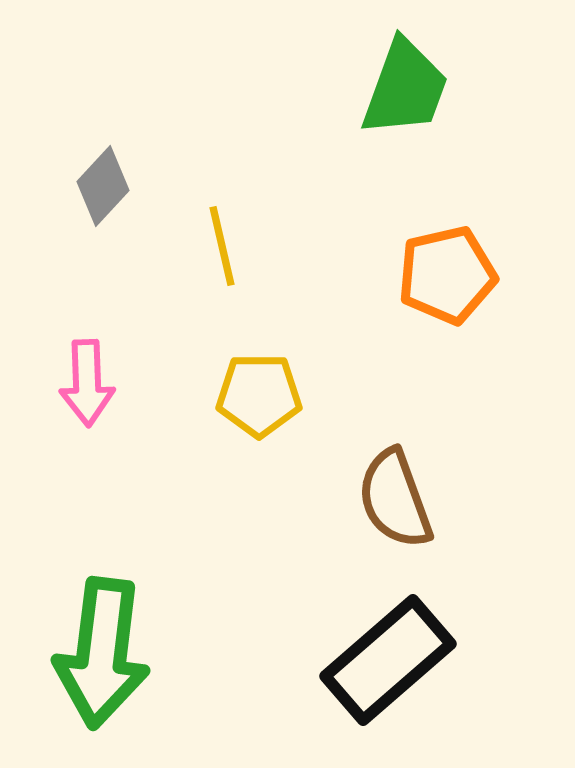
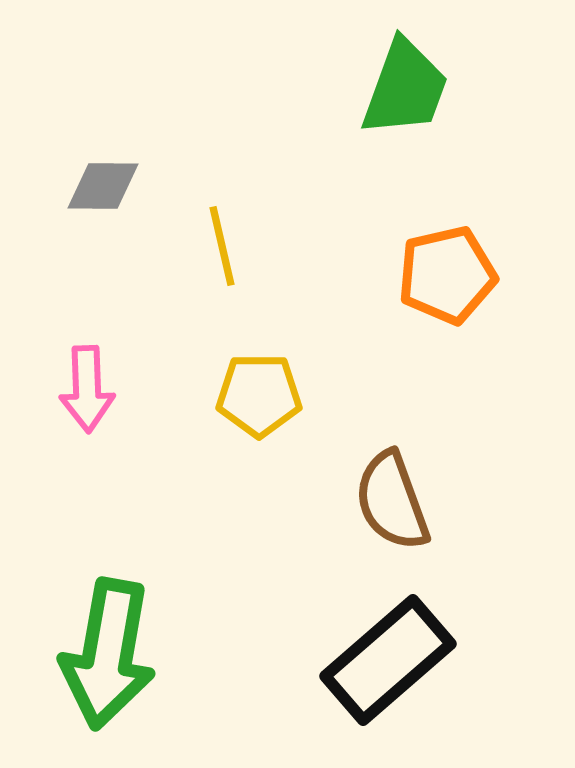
gray diamond: rotated 48 degrees clockwise
pink arrow: moved 6 px down
brown semicircle: moved 3 px left, 2 px down
green arrow: moved 6 px right, 1 px down; rotated 3 degrees clockwise
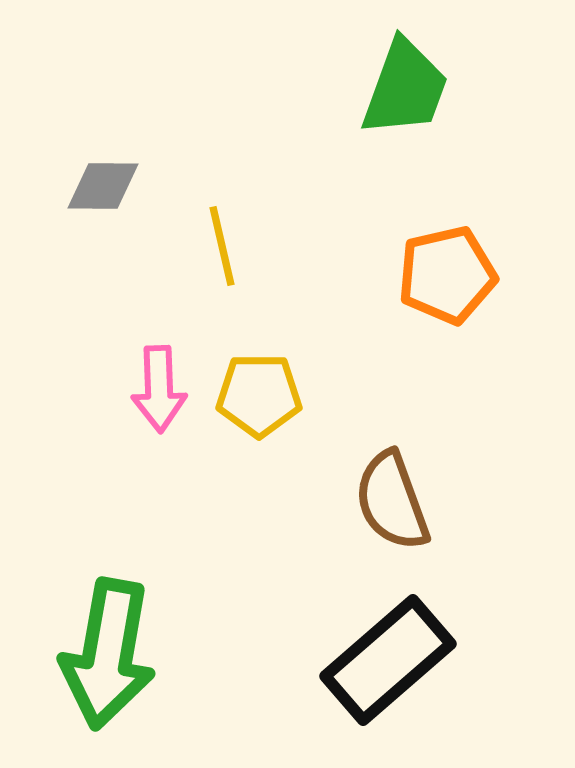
pink arrow: moved 72 px right
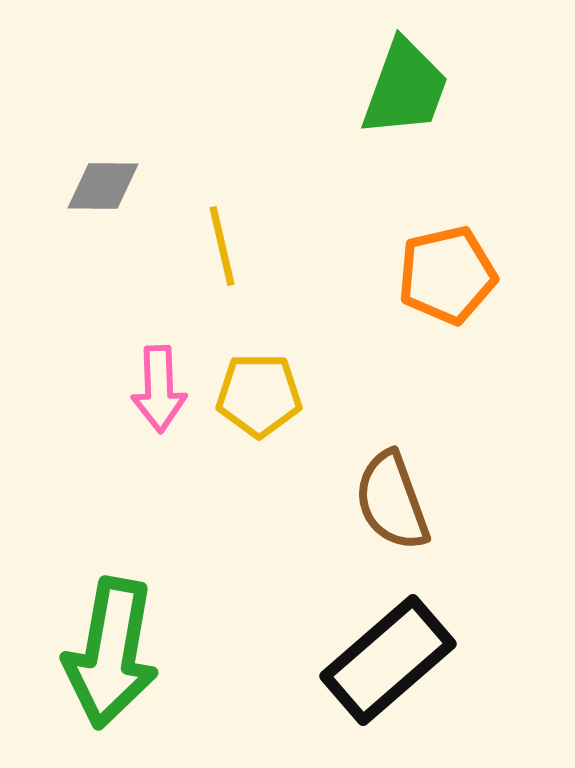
green arrow: moved 3 px right, 1 px up
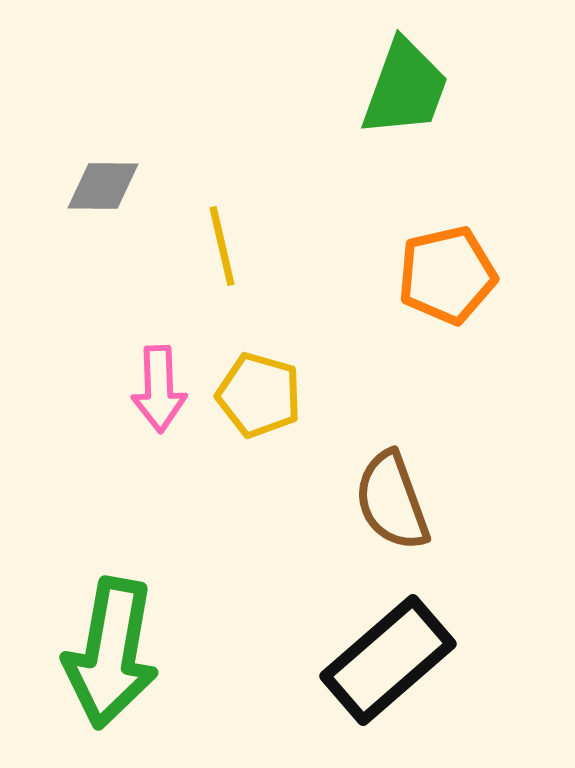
yellow pentagon: rotated 16 degrees clockwise
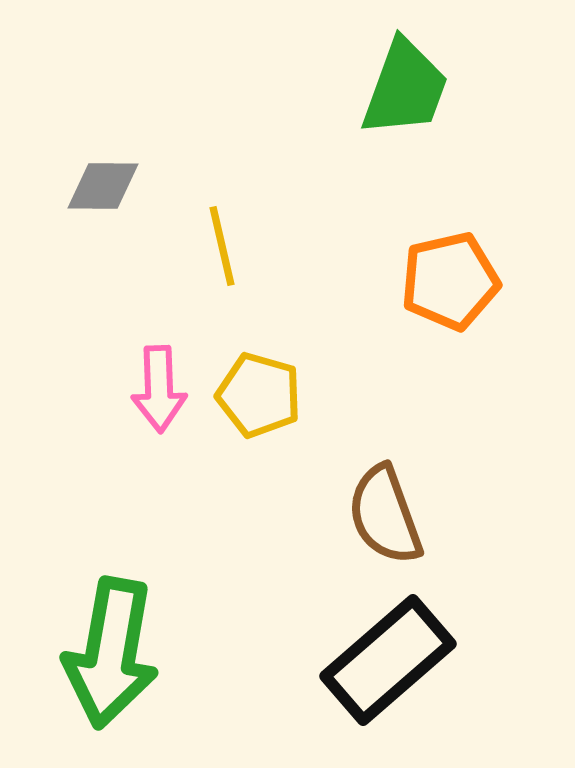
orange pentagon: moved 3 px right, 6 px down
brown semicircle: moved 7 px left, 14 px down
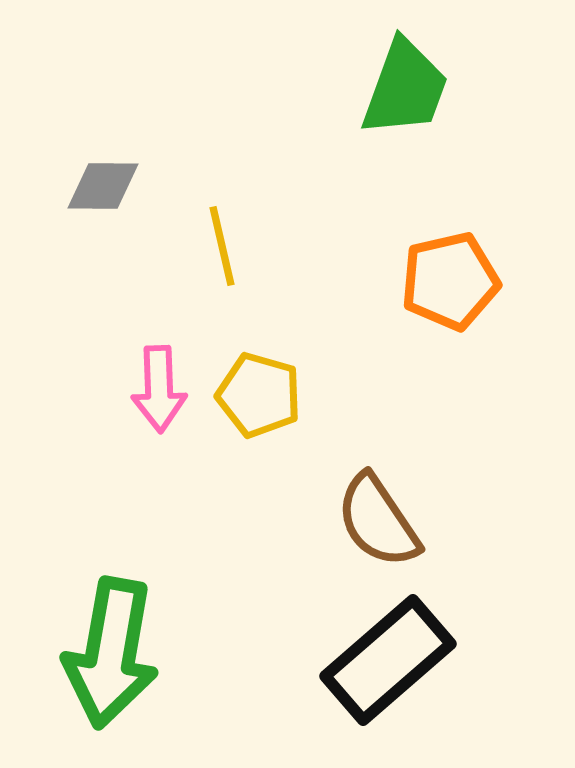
brown semicircle: moved 7 px left, 6 px down; rotated 14 degrees counterclockwise
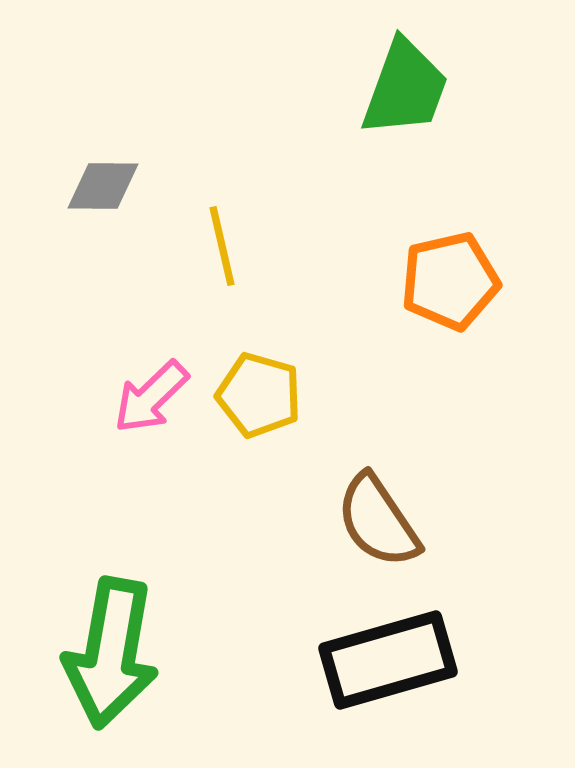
pink arrow: moved 8 px left, 8 px down; rotated 48 degrees clockwise
black rectangle: rotated 25 degrees clockwise
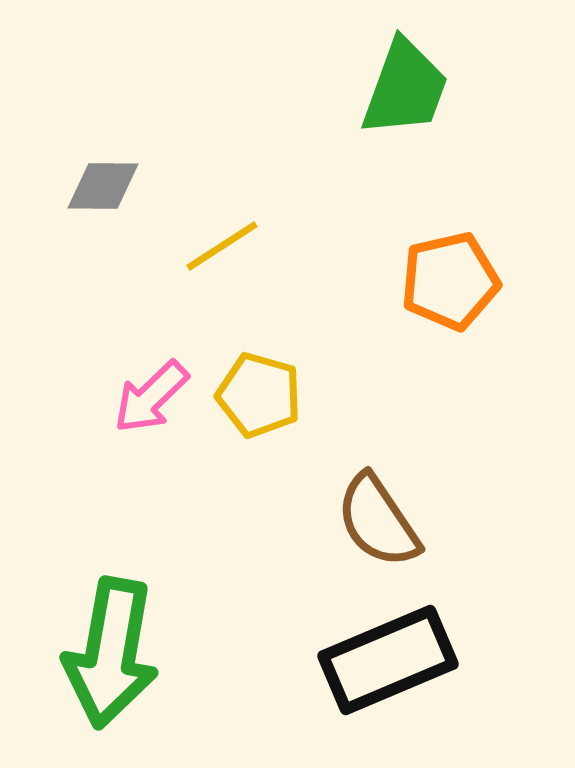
yellow line: rotated 70 degrees clockwise
black rectangle: rotated 7 degrees counterclockwise
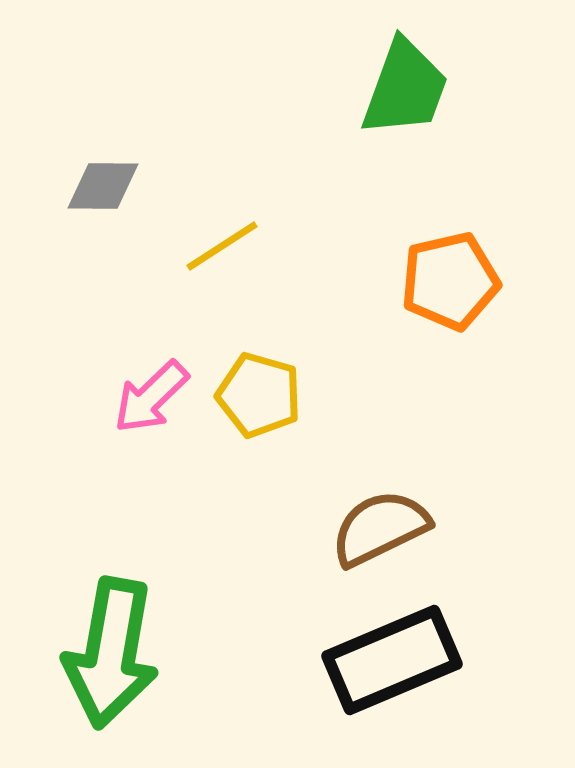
brown semicircle: moved 2 px right, 7 px down; rotated 98 degrees clockwise
black rectangle: moved 4 px right
